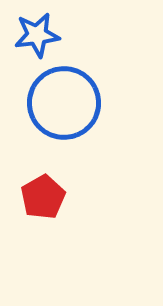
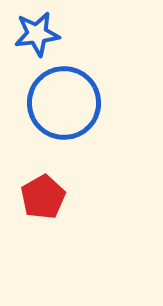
blue star: moved 1 px up
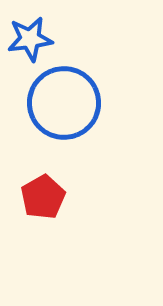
blue star: moved 7 px left, 5 px down
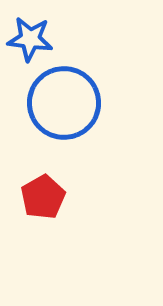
blue star: rotated 15 degrees clockwise
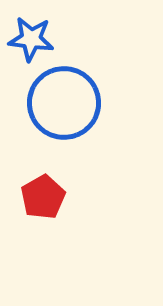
blue star: moved 1 px right
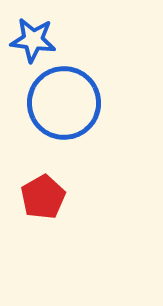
blue star: moved 2 px right, 1 px down
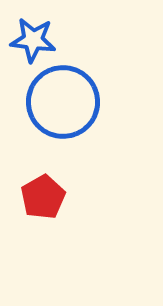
blue circle: moved 1 px left, 1 px up
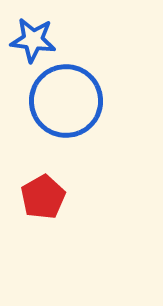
blue circle: moved 3 px right, 1 px up
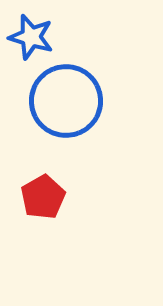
blue star: moved 2 px left, 3 px up; rotated 9 degrees clockwise
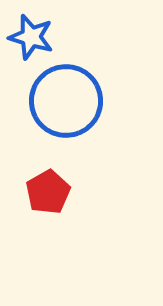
red pentagon: moved 5 px right, 5 px up
